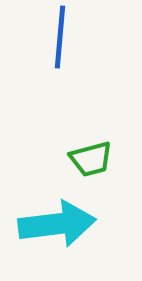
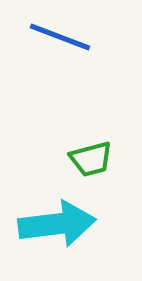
blue line: rotated 74 degrees counterclockwise
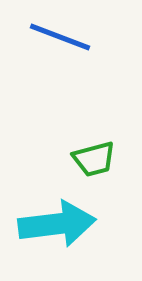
green trapezoid: moved 3 px right
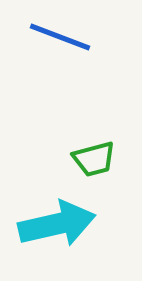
cyan arrow: rotated 6 degrees counterclockwise
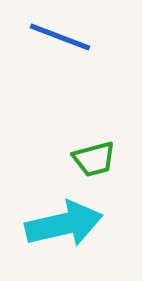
cyan arrow: moved 7 px right
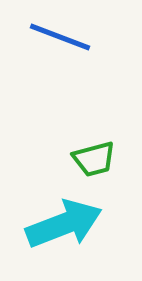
cyan arrow: rotated 8 degrees counterclockwise
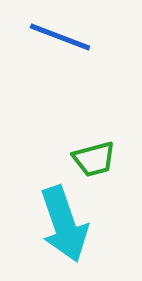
cyan arrow: rotated 92 degrees clockwise
